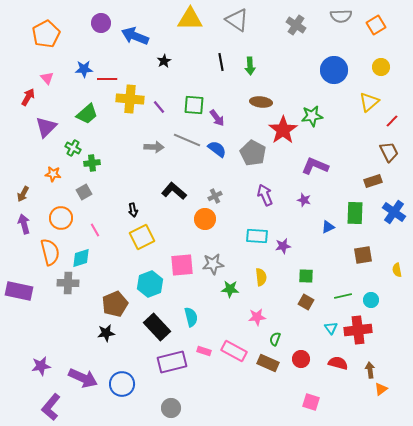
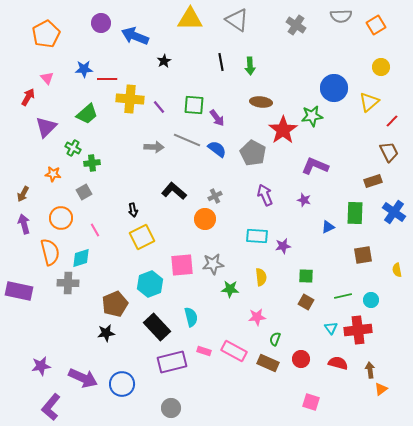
blue circle at (334, 70): moved 18 px down
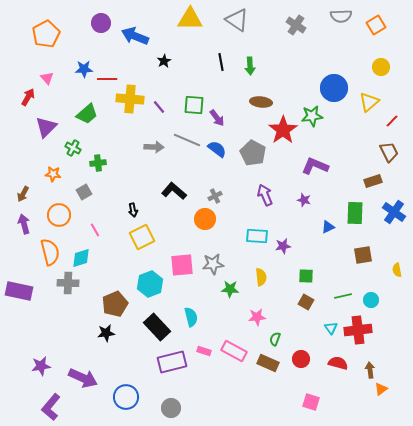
green cross at (92, 163): moved 6 px right
orange circle at (61, 218): moved 2 px left, 3 px up
blue circle at (122, 384): moved 4 px right, 13 px down
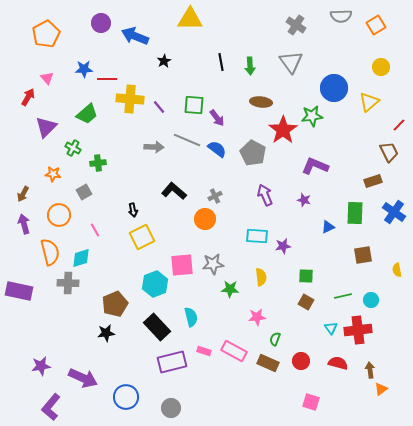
gray triangle at (237, 20): moved 54 px right, 42 px down; rotated 20 degrees clockwise
red line at (392, 121): moved 7 px right, 4 px down
cyan hexagon at (150, 284): moved 5 px right
red circle at (301, 359): moved 2 px down
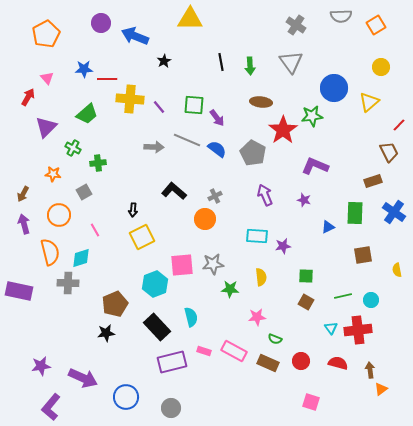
black arrow at (133, 210): rotated 16 degrees clockwise
green semicircle at (275, 339): rotated 88 degrees counterclockwise
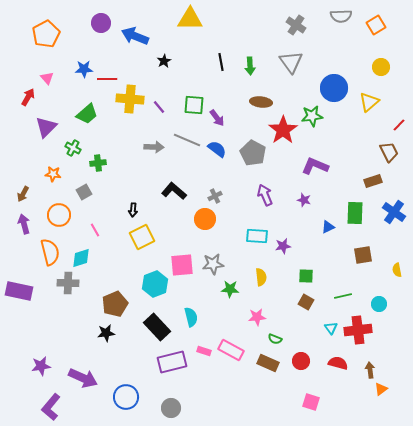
cyan circle at (371, 300): moved 8 px right, 4 px down
pink rectangle at (234, 351): moved 3 px left, 1 px up
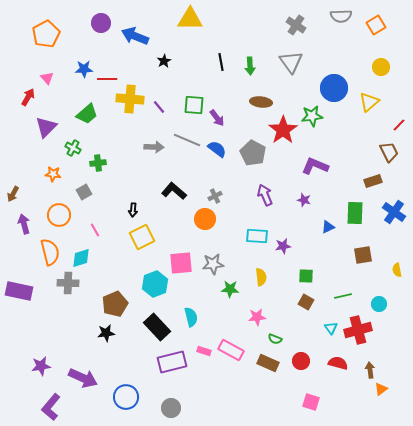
brown arrow at (23, 194): moved 10 px left
pink square at (182, 265): moved 1 px left, 2 px up
red cross at (358, 330): rotated 8 degrees counterclockwise
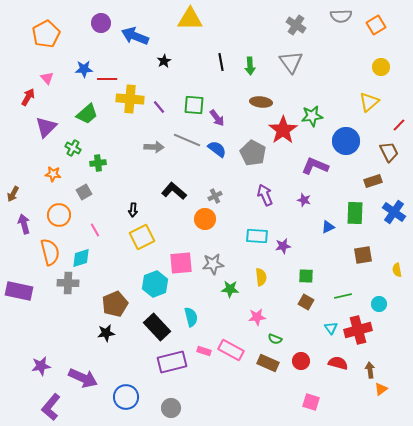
blue circle at (334, 88): moved 12 px right, 53 px down
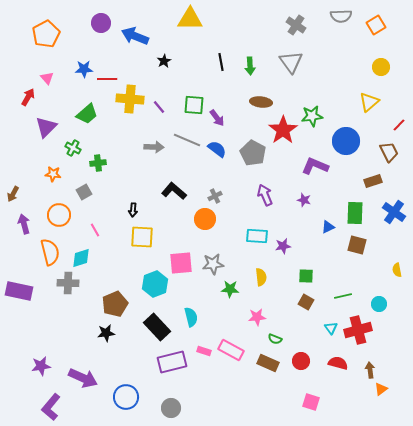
yellow square at (142, 237): rotated 30 degrees clockwise
brown square at (363, 255): moved 6 px left, 10 px up; rotated 24 degrees clockwise
